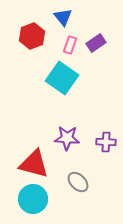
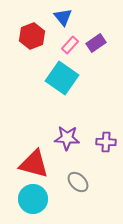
pink rectangle: rotated 24 degrees clockwise
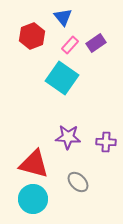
purple star: moved 1 px right, 1 px up
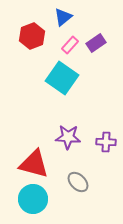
blue triangle: rotated 30 degrees clockwise
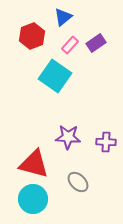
cyan square: moved 7 px left, 2 px up
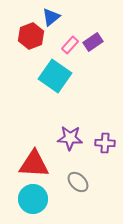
blue triangle: moved 12 px left
red hexagon: moved 1 px left
purple rectangle: moved 3 px left, 1 px up
purple star: moved 2 px right, 1 px down
purple cross: moved 1 px left, 1 px down
red triangle: rotated 12 degrees counterclockwise
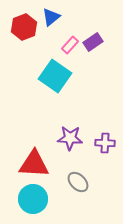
red hexagon: moved 7 px left, 9 px up
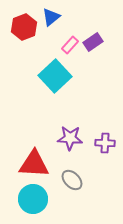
cyan square: rotated 12 degrees clockwise
gray ellipse: moved 6 px left, 2 px up
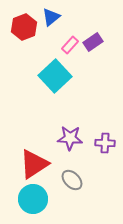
red triangle: rotated 36 degrees counterclockwise
